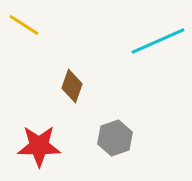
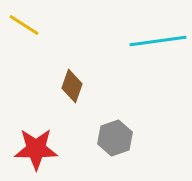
cyan line: rotated 16 degrees clockwise
red star: moved 3 px left, 3 px down
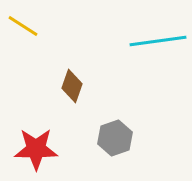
yellow line: moved 1 px left, 1 px down
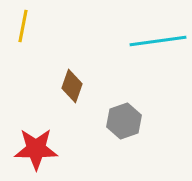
yellow line: rotated 68 degrees clockwise
gray hexagon: moved 9 px right, 17 px up
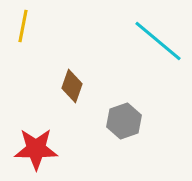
cyan line: rotated 48 degrees clockwise
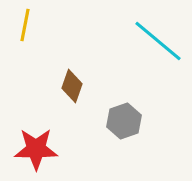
yellow line: moved 2 px right, 1 px up
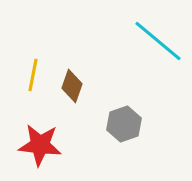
yellow line: moved 8 px right, 50 px down
gray hexagon: moved 3 px down
red star: moved 4 px right, 4 px up; rotated 6 degrees clockwise
